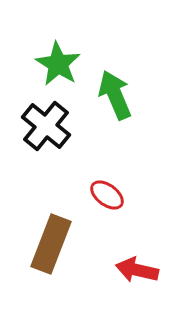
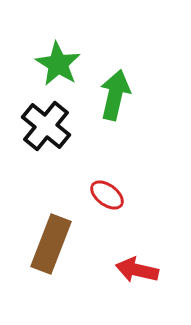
green arrow: rotated 36 degrees clockwise
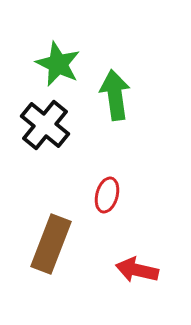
green star: rotated 6 degrees counterclockwise
green arrow: rotated 21 degrees counterclockwise
black cross: moved 1 px left, 1 px up
red ellipse: rotated 68 degrees clockwise
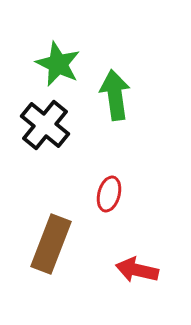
red ellipse: moved 2 px right, 1 px up
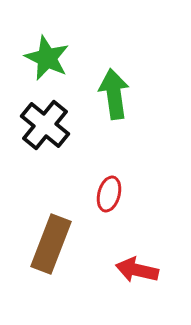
green star: moved 11 px left, 6 px up
green arrow: moved 1 px left, 1 px up
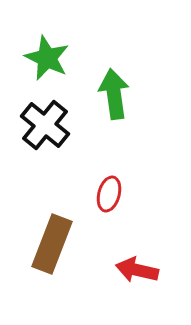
brown rectangle: moved 1 px right
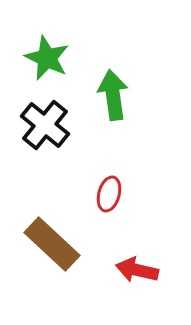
green arrow: moved 1 px left, 1 px down
brown rectangle: rotated 68 degrees counterclockwise
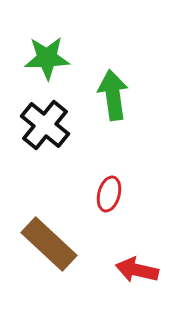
green star: rotated 27 degrees counterclockwise
brown rectangle: moved 3 px left
